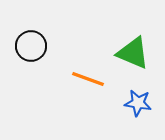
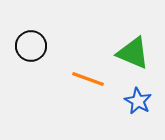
blue star: moved 2 px up; rotated 20 degrees clockwise
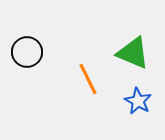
black circle: moved 4 px left, 6 px down
orange line: rotated 44 degrees clockwise
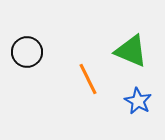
green triangle: moved 2 px left, 2 px up
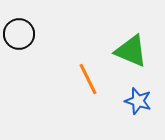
black circle: moved 8 px left, 18 px up
blue star: rotated 12 degrees counterclockwise
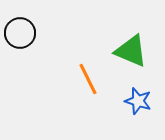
black circle: moved 1 px right, 1 px up
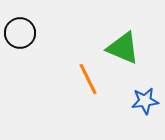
green triangle: moved 8 px left, 3 px up
blue star: moved 7 px right; rotated 24 degrees counterclockwise
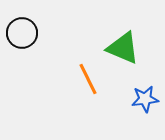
black circle: moved 2 px right
blue star: moved 2 px up
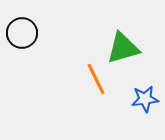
green triangle: rotated 39 degrees counterclockwise
orange line: moved 8 px right
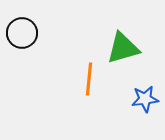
orange line: moved 7 px left; rotated 32 degrees clockwise
